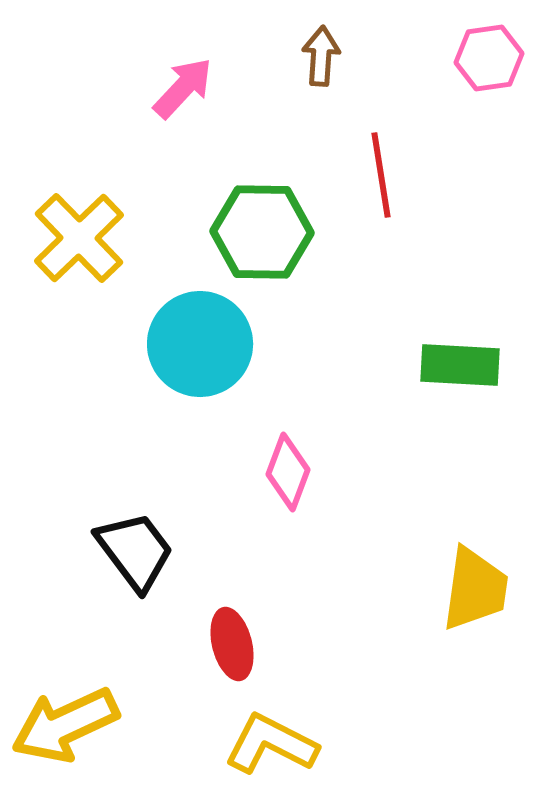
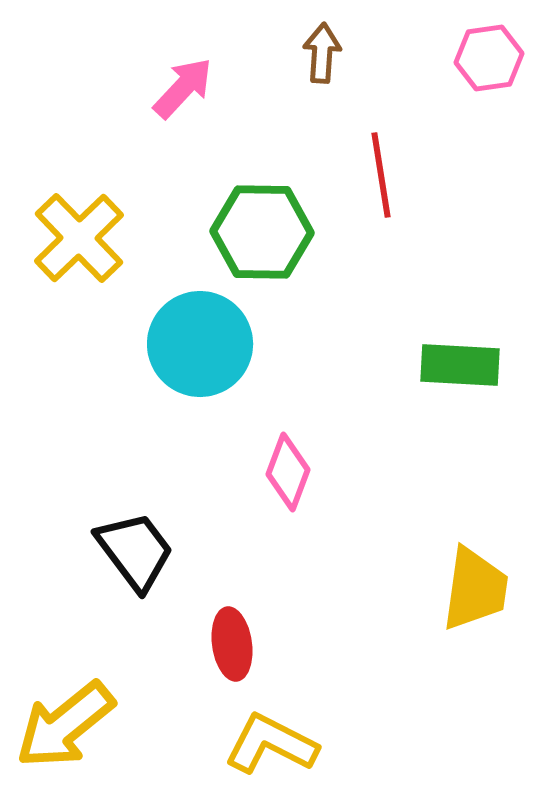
brown arrow: moved 1 px right, 3 px up
red ellipse: rotated 6 degrees clockwise
yellow arrow: rotated 14 degrees counterclockwise
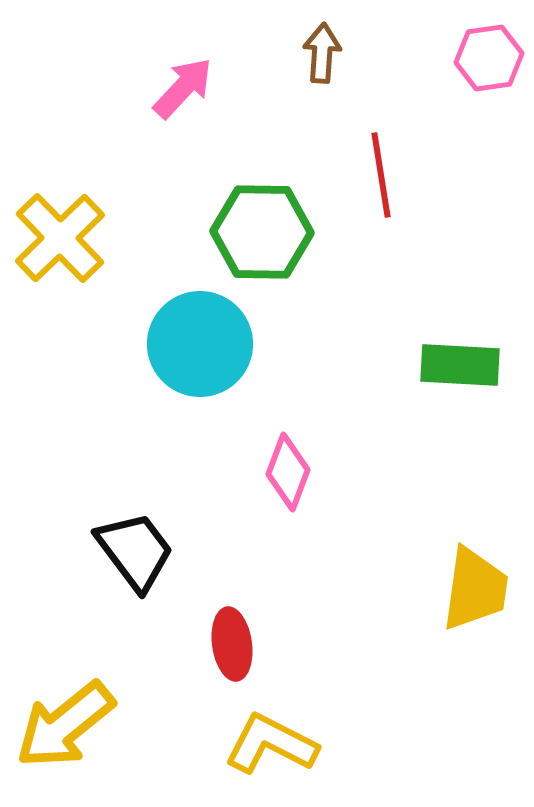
yellow cross: moved 19 px left
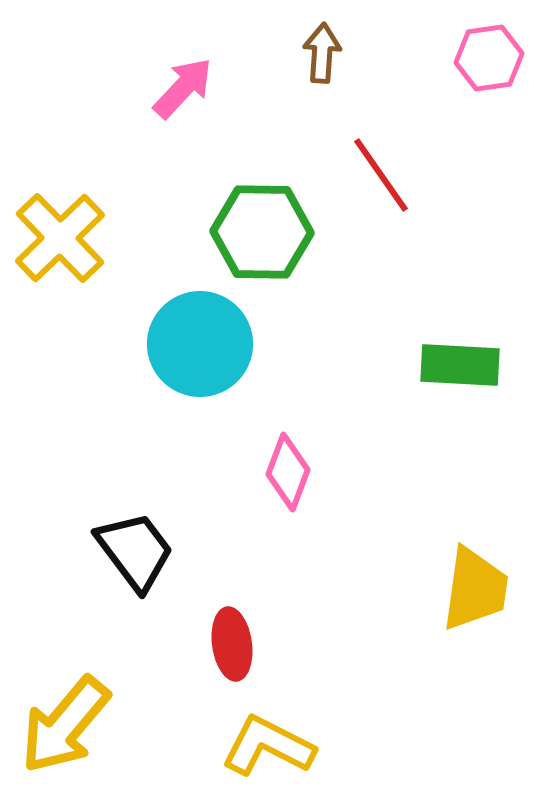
red line: rotated 26 degrees counterclockwise
yellow arrow: rotated 11 degrees counterclockwise
yellow L-shape: moved 3 px left, 2 px down
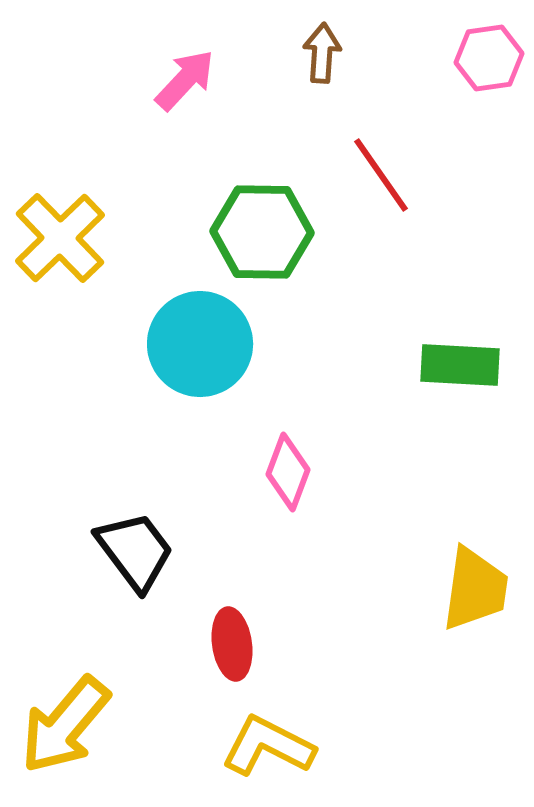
pink arrow: moved 2 px right, 8 px up
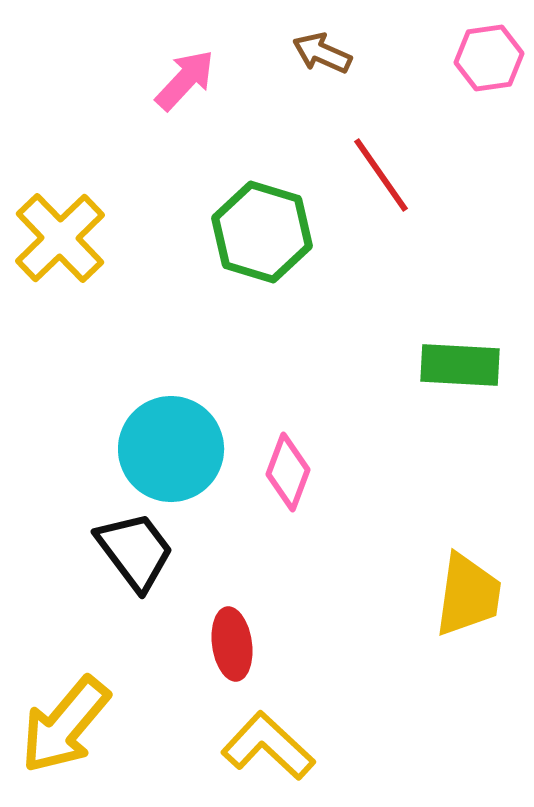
brown arrow: rotated 70 degrees counterclockwise
green hexagon: rotated 16 degrees clockwise
cyan circle: moved 29 px left, 105 px down
yellow trapezoid: moved 7 px left, 6 px down
yellow L-shape: rotated 16 degrees clockwise
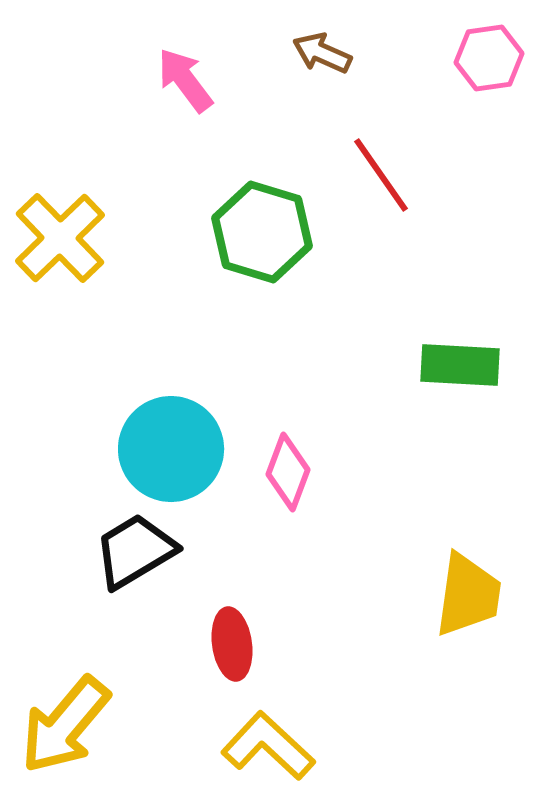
pink arrow: rotated 80 degrees counterclockwise
black trapezoid: rotated 84 degrees counterclockwise
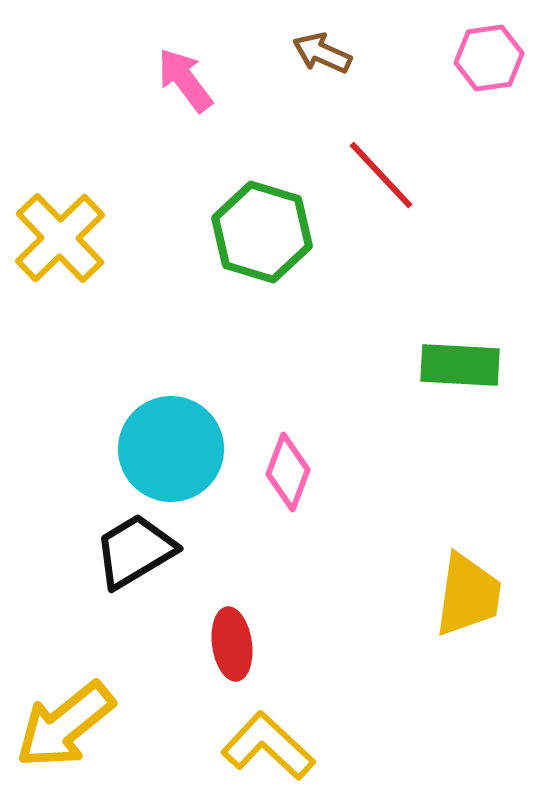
red line: rotated 8 degrees counterclockwise
yellow arrow: rotated 11 degrees clockwise
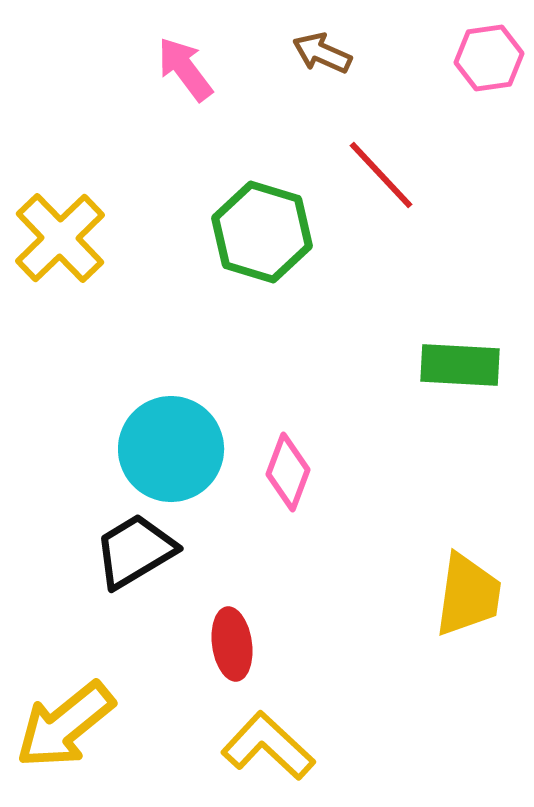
pink arrow: moved 11 px up
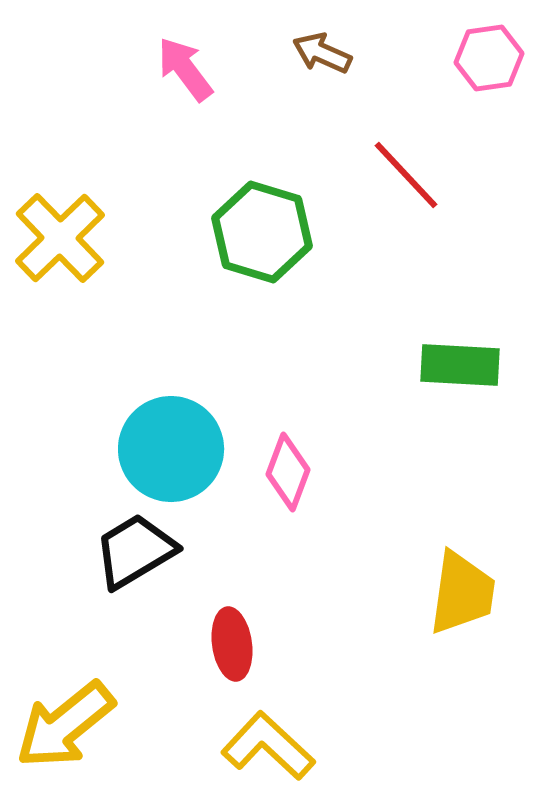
red line: moved 25 px right
yellow trapezoid: moved 6 px left, 2 px up
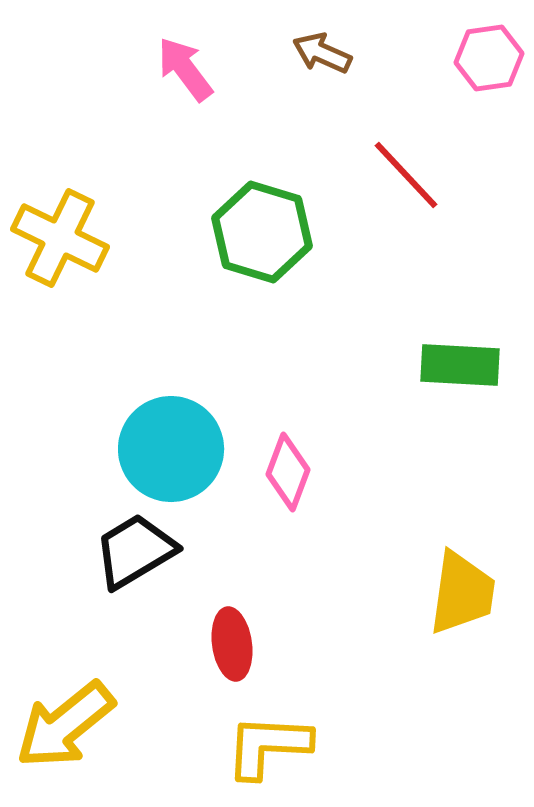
yellow cross: rotated 20 degrees counterclockwise
yellow L-shape: rotated 40 degrees counterclockwise
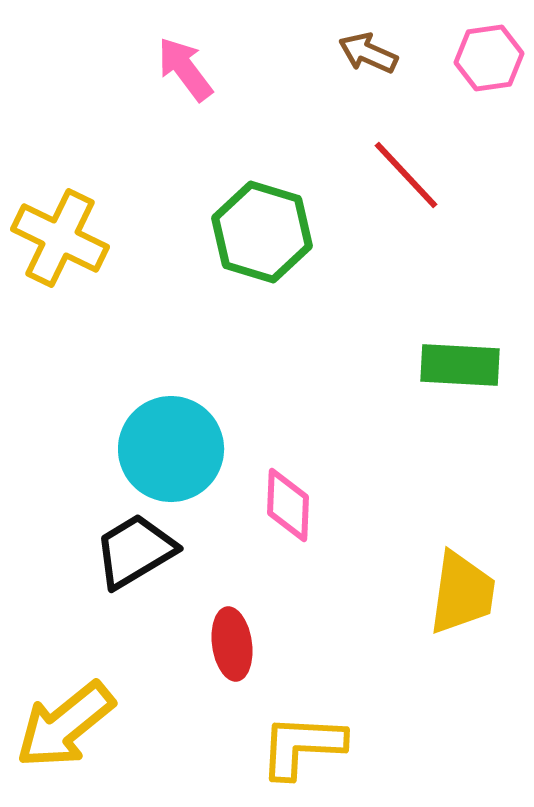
brown arrow: moved 46 px right
pink diamond: moved 33 px down; rotated 18 degrees counterclockwise
yellow L-shape: moved 34 px right
